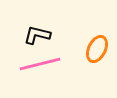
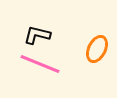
pink line: rotated 36 degrees clockwise
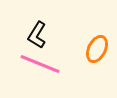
black L-shape: rotated 72 degrees counterclockwise
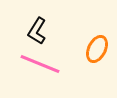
black L-shape: moved 4 px up
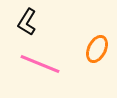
black L-shape: moved 10 px left, 9 px up
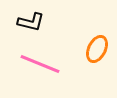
black L-shape: moved 4 px right; rotated 108 degrees counterclockwise
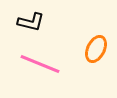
orange ellipse: moved 1 px left
